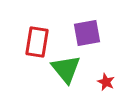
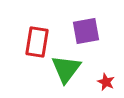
purple square: moved 1 px left, 2 px up
green triangle: rotated 16 degrees clockwise
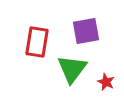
green triangle: moved 6 px right
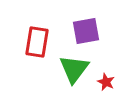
green triangle: moved 2 px right
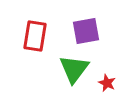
red rectangle: moved 2 px left, 6 px up
red star: moved 1 px right, 1 px down
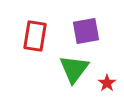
red star: rotated 12 degrees clockwise
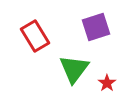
purple square: moved 10 px right, 4 px up; rotated 8 degrees counterclockwise
red rectangle: rotated 40 degrees counterclockwise
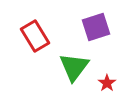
green triangle: moved 2 px up
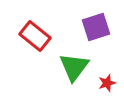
red rectangle: rotated 20 degrees counterclockwise
red star: rotated 18 degrees clockwise
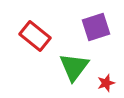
red star: moved 1 px left
